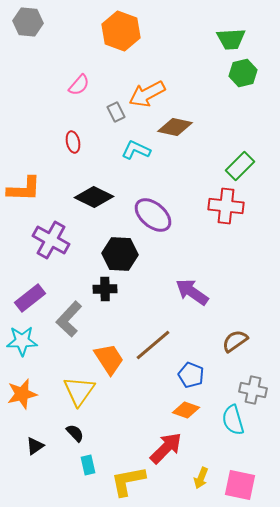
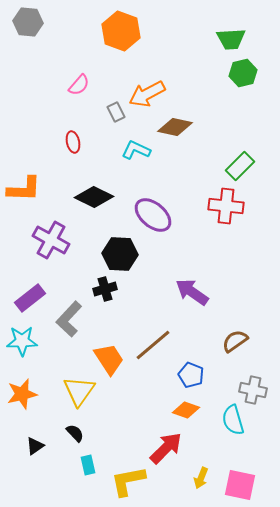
black cross: rotated 15 degrees counterclockwise
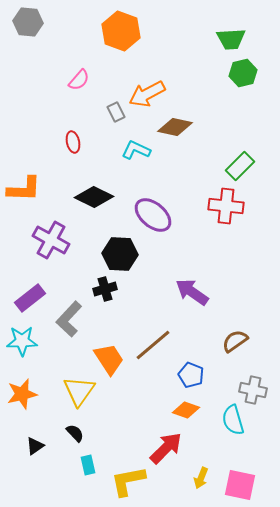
pink semicircle: moved 5 px up
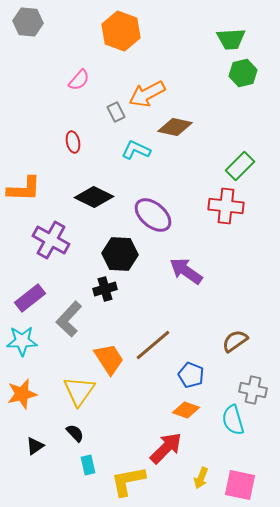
purple arrow: moved 6 px left, 21 px up
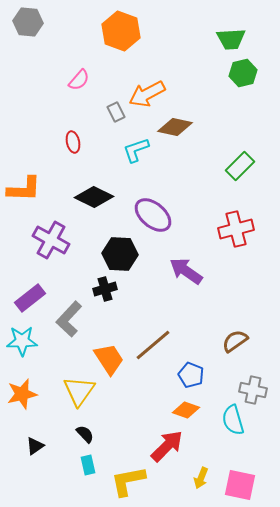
cyan L-shape: rotated 44 degrees counterclockwise
red cross: moved 10 px right, 23 px down; rotated 20 degrees counterclockwise
black semicircle: moved 10 px right, 1 px down
red arrow: moved 1 px right, 2 px up
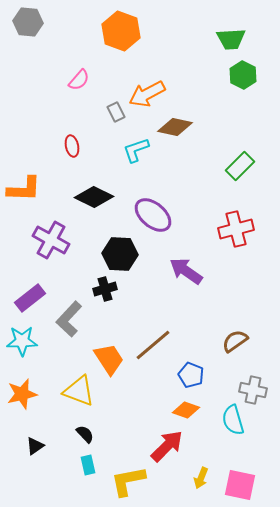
green hexagon: moved 2 px down; rotated 20 degrees counterclockwise
red ellipse: moved 1 px left, 4 px down
yellow triangle: rotated 44 degrees counterclockwise
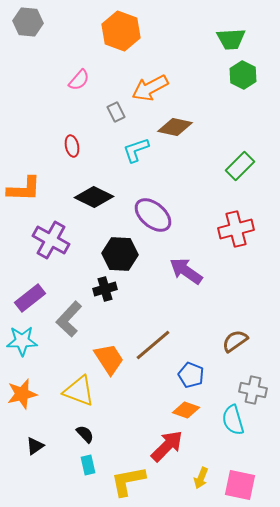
orange arrow: moved 3 px right, 6 px up
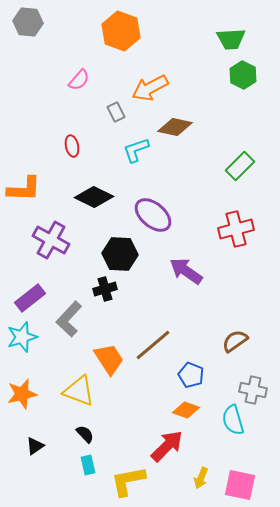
cyan star: moved 4 px up; rotated 16 degrees counterclockwise
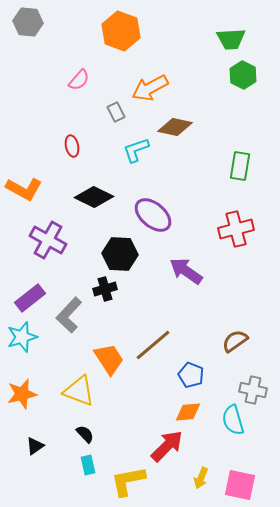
green rectangle: rotated 36 degrees counterclockwise
orange L-shape: rotated 27 degrees clockwise
purple cross: moved 3 px left
gray L-shape: moved 4 px up
orange diamond: moved 2 px right, 2 px down; rotated 24 degrees counterclockwise
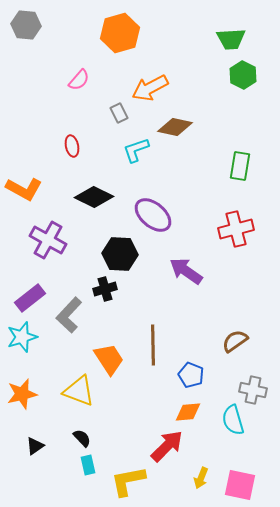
gray hexagon: moved 2 px left, 3 px down
orange hexagon: moved 1 px left, 2 px down; rotated 24 degrees clockwise
gray rectangle: moved 3 px right, 1 px down
brown line: rotated 51 degrees counterclockwise
black semicircle: moved 3 px left, 4 px down
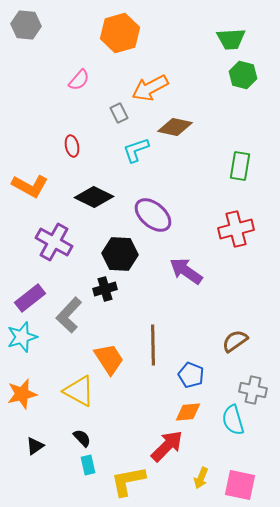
green hexagon: rotated 12 degrees counterclockwise
orange L-shape: moved 6 px right, 3 px up
purple cross: moved 6 px right, 2 px down
yellow triangle: rotated 8 degrees clockwise
